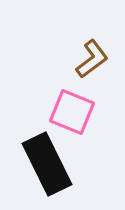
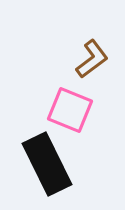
pink square: moved 2 px left, 2 px up
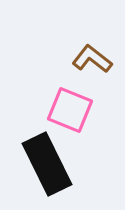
brown L-shape: rotated 105 degrees counterclockwise
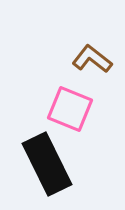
pink square: moved 1 px up
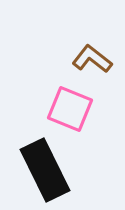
black rectangle: moved 2 px left, 6 px down
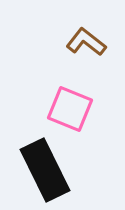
brown L-shape: moved 6 px left, 17 px up
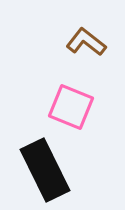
pink square: moved 1 px right, 2 px up
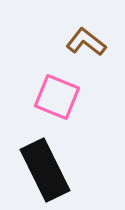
pink square: moved 14 px left, 10 px up
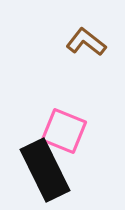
pink square: moved 7 px right, 34 px down
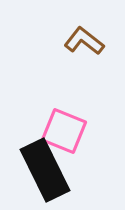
brown L-shape: moved 2 px left, 1 px up
